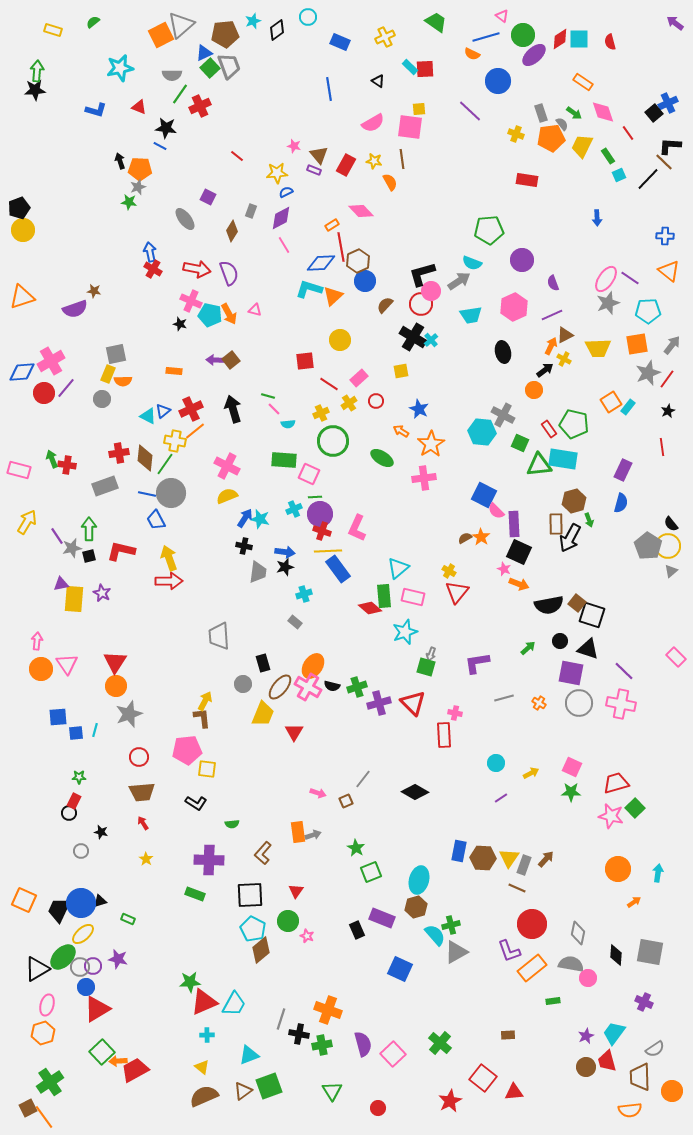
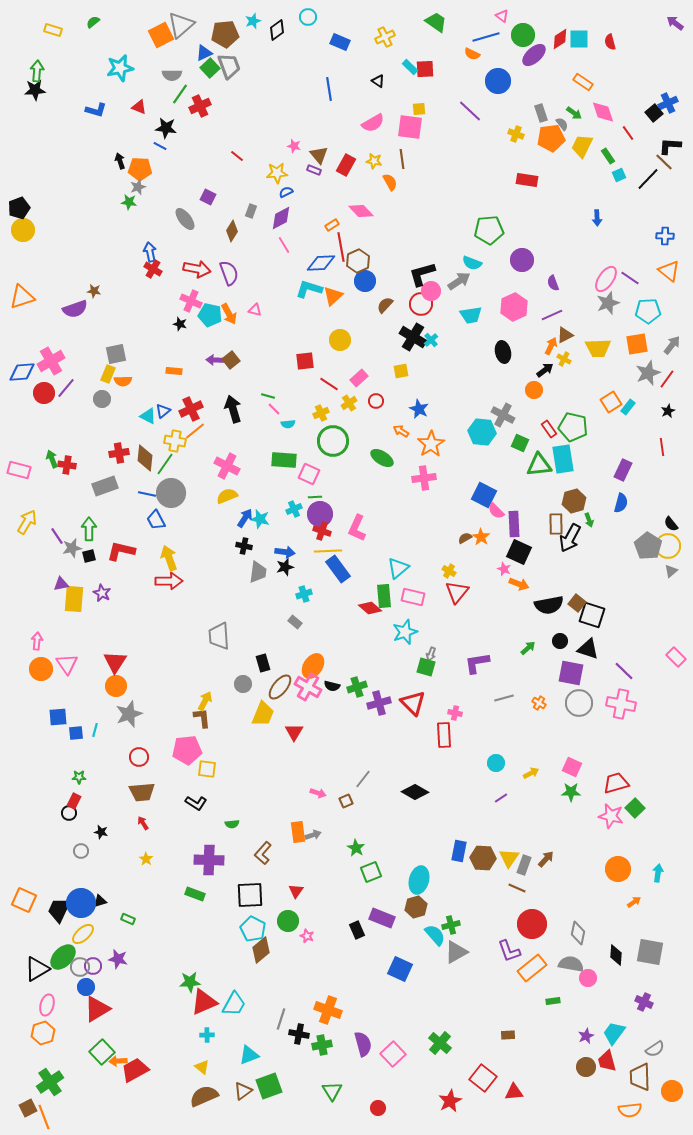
green pentagon at (574, 424): moved 1 px left, 3 px down
cyan rectangle at (563, 459): rotated 72 degrees clockwise
orange line at (44, 1117): rotated 15 degrees clockwise
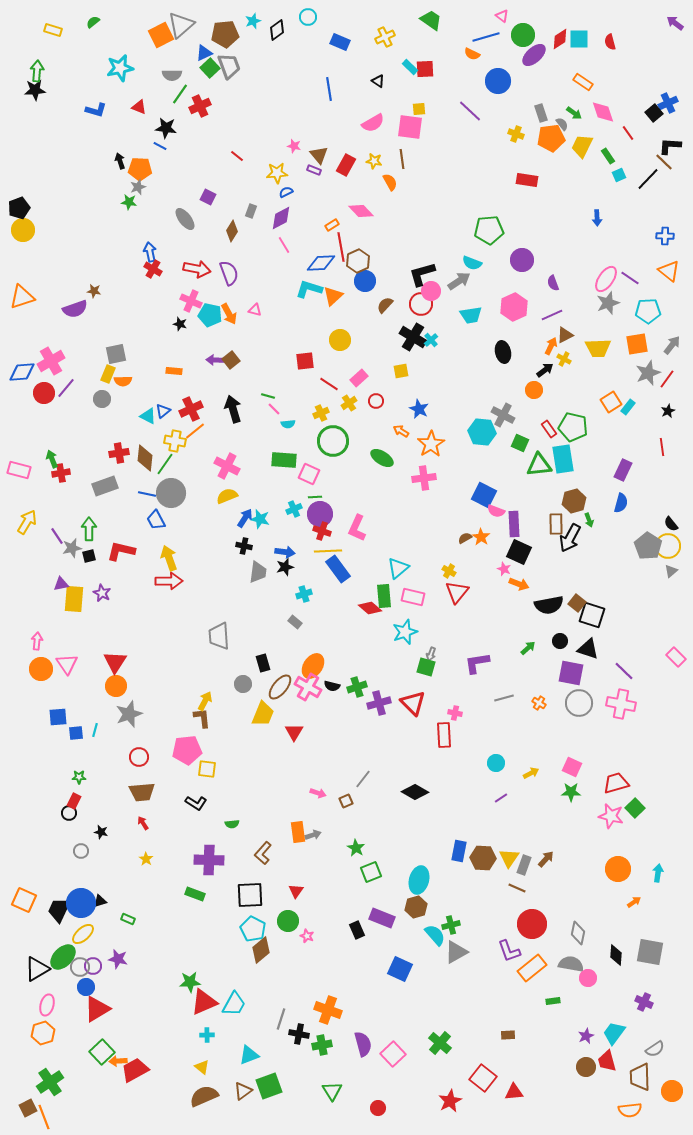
green trapezoid at (436, 22): moved 5 px left, 2 px up
red cross at (67, 465): moved 6 px left, 8 px down; rotated 18 degrees counterclockwise
pink semicircle at (496, 511): rotated 24 degrees counterclockwise
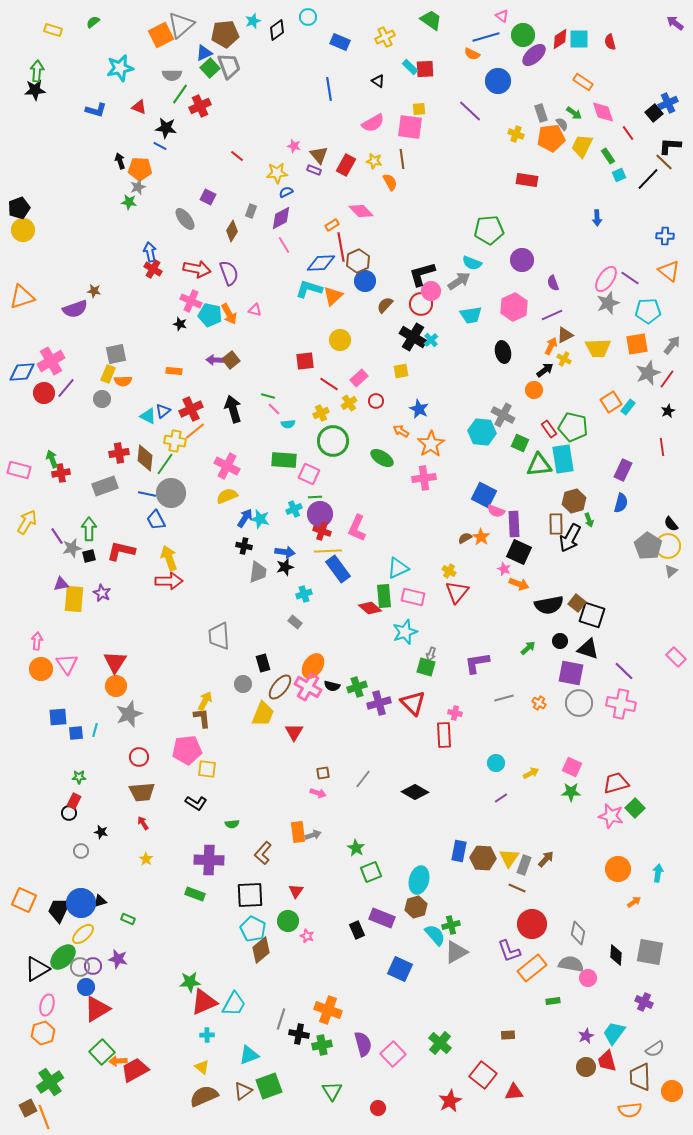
cyan triangle at (398, 568): rotated 15 degrees clockwise
brown square at (346, 801): moved 23 px left, 28 px up; rotated 16 degrees clockwise
red square at (483, 1078): moved 3 px up
